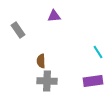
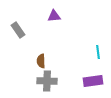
cyan line: rotated 24 degrees clockwise
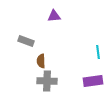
gray rectangle: moved 8 px right, 11 px down; rotated 35 degrees counterclockwise
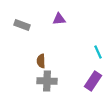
purple triangle: moved 5 px right, 3 px down
gray rectangle: moved 4 px left, 16 px up
cyan line: rotated 16 degrees counterclockwise
purple rectangle: rotated 48 degrees counterclockwise
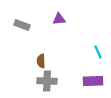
purple rectangle: rotated 54 degrees clockwise
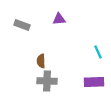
purple rectangle: moved 1 px right, 1 px down
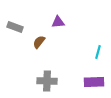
purple triangle: moved 1 px left, 3 px down
gray rectangle: moved 7 px left, 2 px down
cyan line: rotated 40 degrees clockwise
brown semicircle: moved 2 px left, 19 px up; rotated 40 degrees clockwise
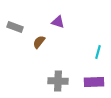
purple triangle: rotated 24 degrees clockwise
gray cross: moved 11 px right
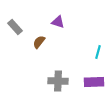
gray rectangle: rotated 28 degrees clockwise
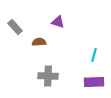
brown semicircle: rotated 48 degrees clockwise
cyan line: moved 4 px left, 3 px down
gray cross: moved 10 px left, 5 px up
